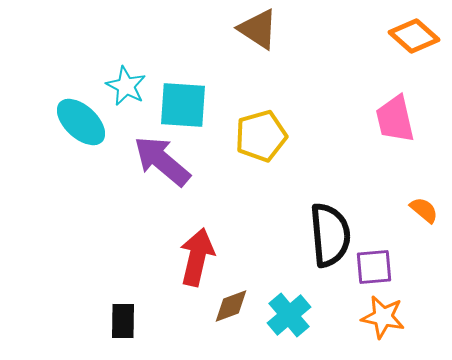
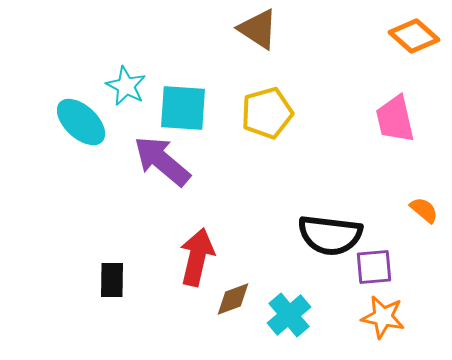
cyan square: moved 3 px down
yellow pentagon: moved 6 px right, 23 px up
black semicircle: rotated 102 degrees clockwise
brown diamond: moved 2 px right, 7 px up
black rectangle: moved 11 px left, 41 px up
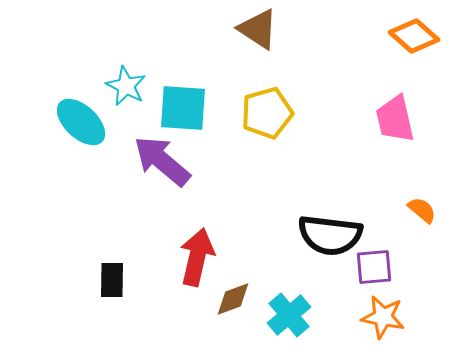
orange semicircle: moved 2 px left
